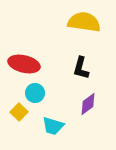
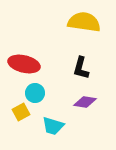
purple diamond: moved 3 px left, 2 px up; rotated 45 degrees clockwise
yellow square: moved 2 px right; rotated 18 degrees clockwise
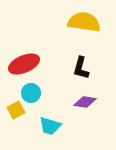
red ellipse: rotated 36 degrees counterclockwise
cyan circle: moved 4 px left
yellow square: moved 5 px left, 2 px up
cyan trapezoid: moved 3 px left
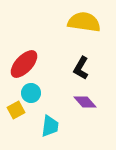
red ellipse: rotated 24 degrees counterclockwise
black L-shape: rotated 15 degrees clockwise
purple diamond: rotated 40 degrees clockwise
cyan trapezoid: rotated 100 degrees counterclockwise
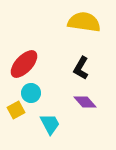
cyan trapezoid: moved 2 px up; rotated 35 degrees counterclockwise
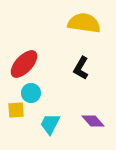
yellow semicircle: moved 1 px down
purple diamond: moved 8 px right, 19 px down
yellow square: rotated 24 degrees clockwise
cyan trapezoid: rotated 125 degrees counterclockwise
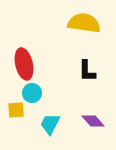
red ellipse: rotated 56 degrees counterclockwise
black L-shape: moved 6 px right, 3 px down; rotated 30 degrees counterclockwise
cyan circle: moved 1 px right
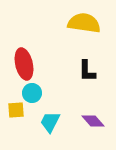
cyan trapezoid: moved 2 px up
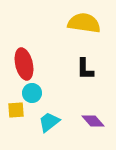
black L-shape: moved 2 px left, 2 px up
cyan trapezoid: moved 1 px left; rotated 25 degrees clockwise
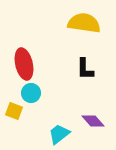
cyan circle: moved 1 px left
yellow square: moved 2 px left, 1 px down; rotated 24 degrees clockwise
cyan trapezoid: moved 10 px right, 12 px down
